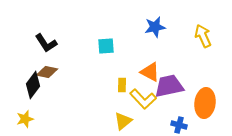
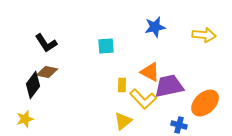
yellow arrow: moved 1 px right, 1 px up; rotated 120 degrees clockwise
orange ellipse: rotated 40 degrees clockwise
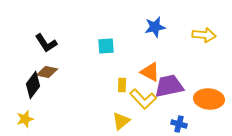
orange ellipse: moved 4 px right, 4 px up; rotated 48 degrees clockwise
yellow triangle: moved 2 px left
blue cross: moved 1 px up
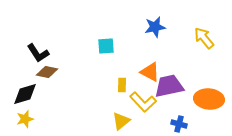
yellow arrow: moved 3 px down; rotated 135 degrees counterclockwise
black L-shape: moved 8 px left, 10 px down
black diamond: moved 8 px left, 9 px down; rotated 36 degrees clockwise
yellow L-shape: moved 3 px down
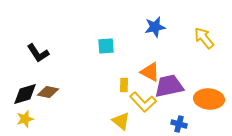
brown diamond: moved 1 px right, 20 px down
yellow rectangle: moved 2 px right
yellow triangle: rotated 42 degrees counterclockwise
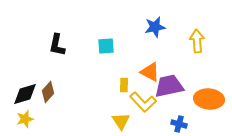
yellow arrow: moved 7 px left, 3 px down; rotated 35 degrees clockwise
black L-shape: moved 19 px right, 8 px up; rotated 45 degrees clockwise
brown diamond: rotated 60 degrees counterclockwise
yellow triangle: rotated 18 degrees clockwise
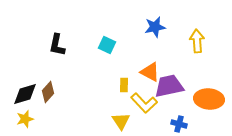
cyan square: moved 1 px right, 1 px up; rotated 30 degrees clockwise
yellow L-shape: moved 1 px right, 1 px down
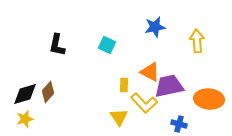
yellow triangle: moved 2 px left, 4 px up
